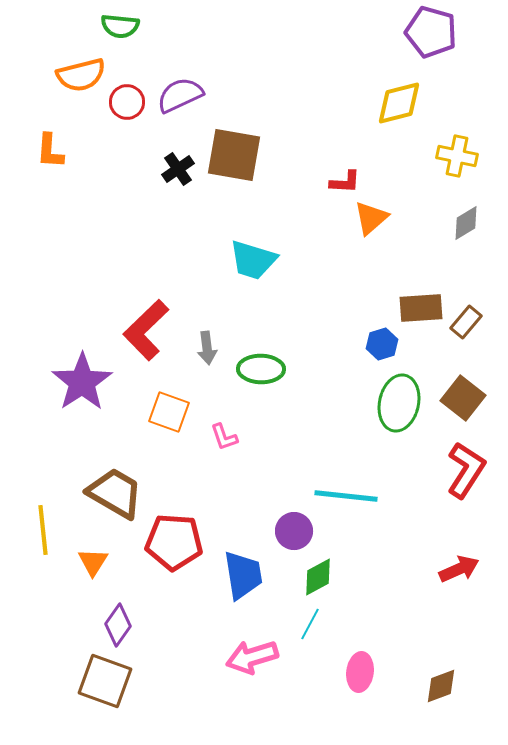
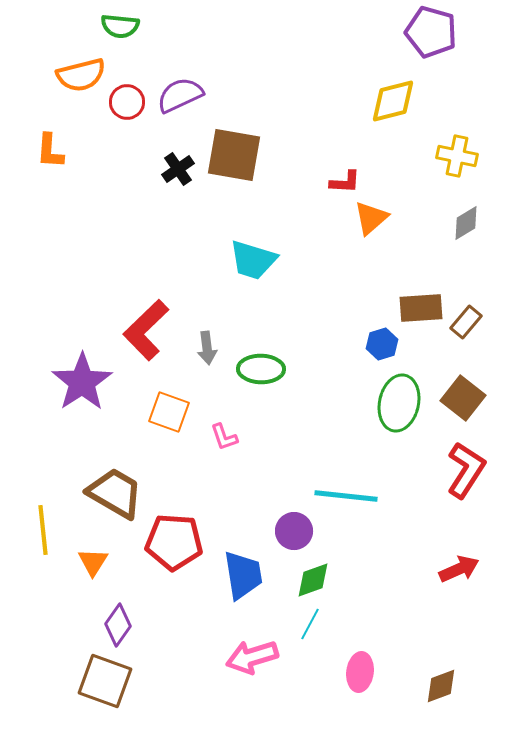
yellow diamond at (399, 103): moved 6 px left, 2 px up
green diamond at (318, 577): moved 5 px left, 3 px down; rotated 9 degrees clockwise
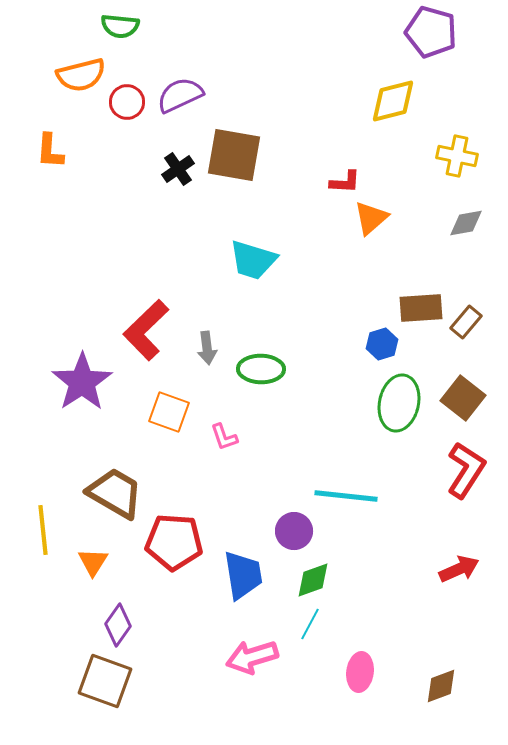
gray diamond at (466, 223): rotated 21 degrees clockwise
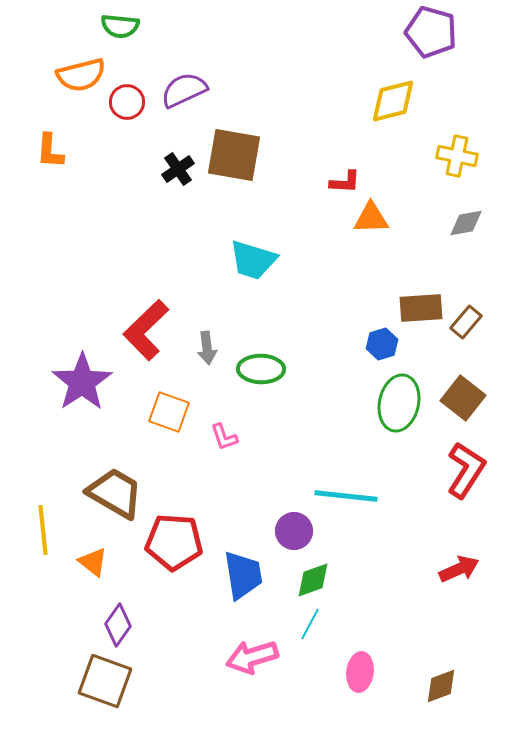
purple semicircle at (180, 95): moved 4 px right, 5 px up
orange triangle at (371, 218): rotated 39 degrees clockwise
orange triangle at (93, 562): rotated 24 degrees counterclockwise
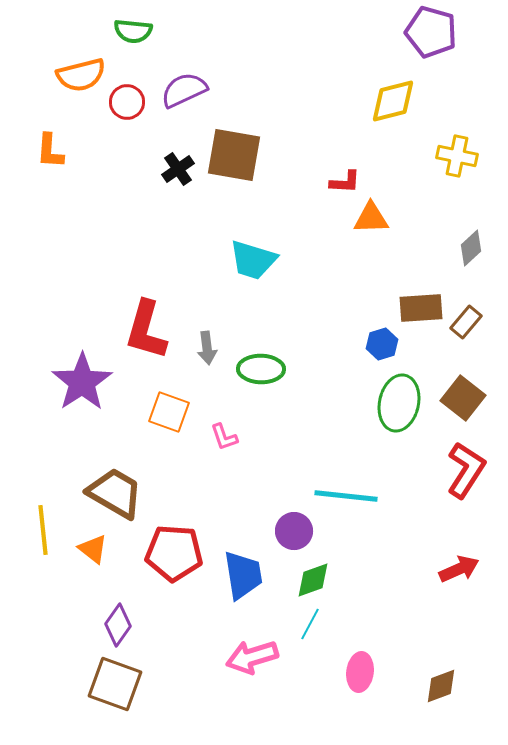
green semicircle at (120, 26): moved 13 px right, 5 px down
gray diamond at (466, 223): moved 5 px right, 25 px down; rotated 33 degrees counterclockwise
red L-shape at (146, 330): rotated 30 degrees counterclockwise
red pentagon at (174, 542): moved 11 px down
orange triangle at (93, 562): moved 13 px up
brown square at (105, 681): moved 10 px right, 3 px down
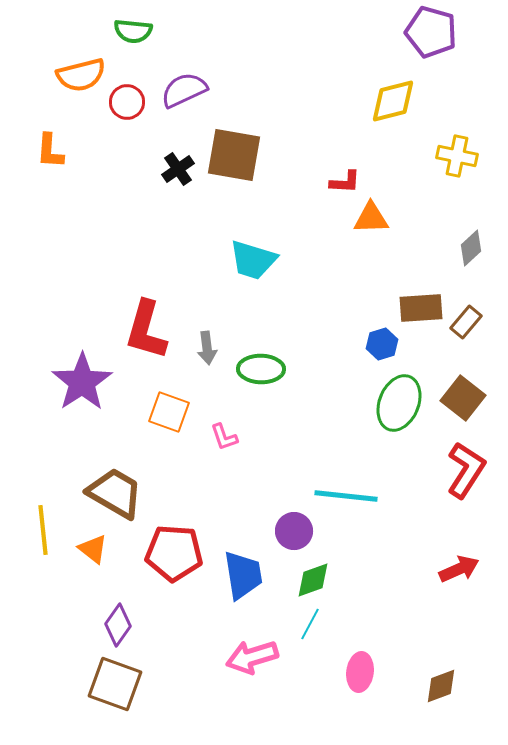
green ellipse at (399, 403): rotated 10 degrees clockwise
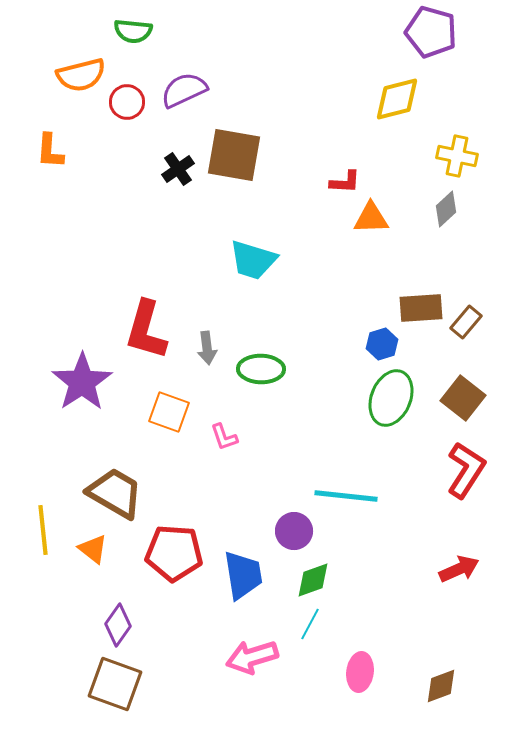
yellow diamond at (393, 101): moved 4 px right, 2 px up
gray diamond at (471, 248): moved 25 px left, 39 px up
green ellipse at (399, 403): moved 8 px left, 5 px up
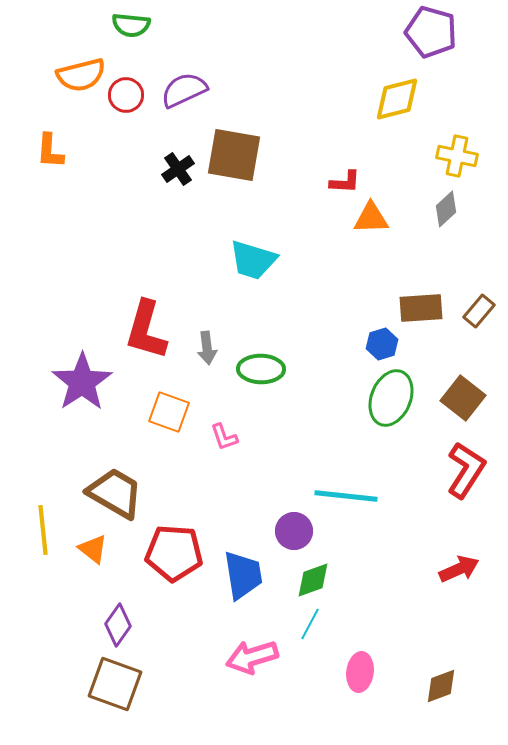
green semicircle at (133, 31): moved 2 px left, 6 px up
red circle at (127, 102): moved 1 px left, 7 px up
brown rectangle at (466, 322): moved 13 px right, 11 px up
